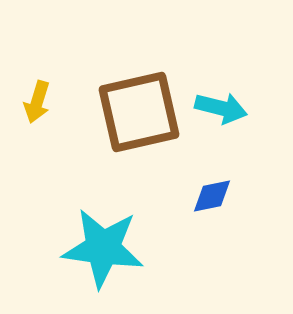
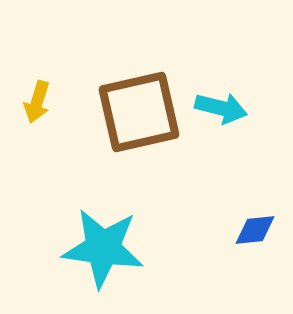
blue diamond: moved 43 px right, 34 px down; rotated 6 degrees clockwise
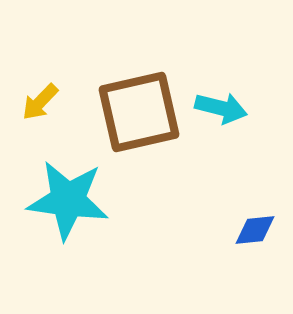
yellow arrow: moved 3 px right; rotated 27 degrees clockwise
cyan star: moved 35 px left, 48 px up
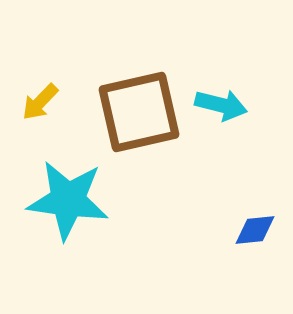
cyan arrow: moved 3 px up
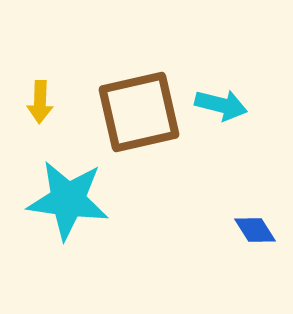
yellow arrow: rotated 42 degrees counterclockwise
blue diamond: rotated 63 degrees clockwise
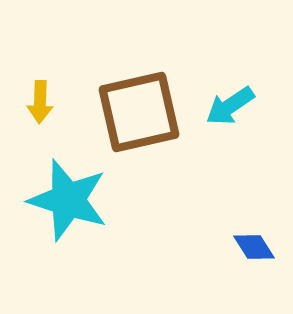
cyan arrow: moved 9 px right, 1 px down; rotated 132 degrees clockwise
cyan star: rotated 10 degrees clockwise
blue diamond: moved 1 px left, 17 px down
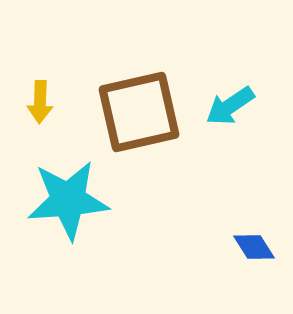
cyan star: rotated 22 degrees counterclockwise
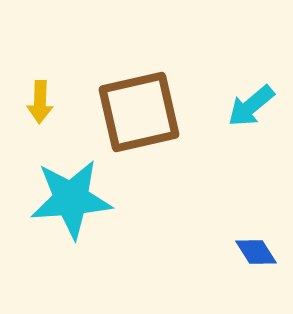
cyan arrow: moved 21 px right; rotated 6 degrees counterclockwise
cyan star: moved 3 px right, 1 px up
blue diamond: moved 2 px right, 5 px down
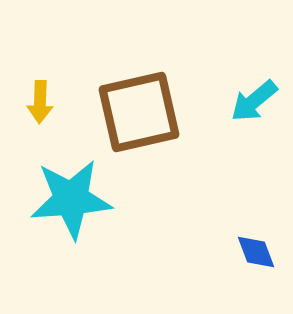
cyan arrow: moved 3 px right, 5 px up
blue diamond: rotated 12 degrees clockwise
